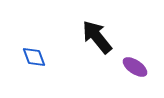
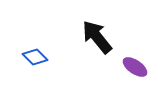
blue diamond: moved 1 px right; rotated 25 degrees counterclockwise
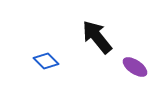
blue diamond: moved 11 px right, 4 px down
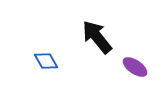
blue diamond: rotated 15 degrees clockwise
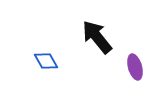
purple ellipse: rotated 40 degrees clockwise
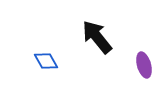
purple ellipse: moved 9 px right, 2 px up
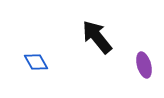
blue diamond: moved 10 px left, 1 px down
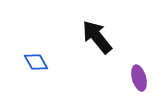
purple ellipse: moved 5 px left, 13 px down
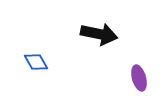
black arrow: moved 2 px right, 3 px up; rotated 141 degrees clockwise
